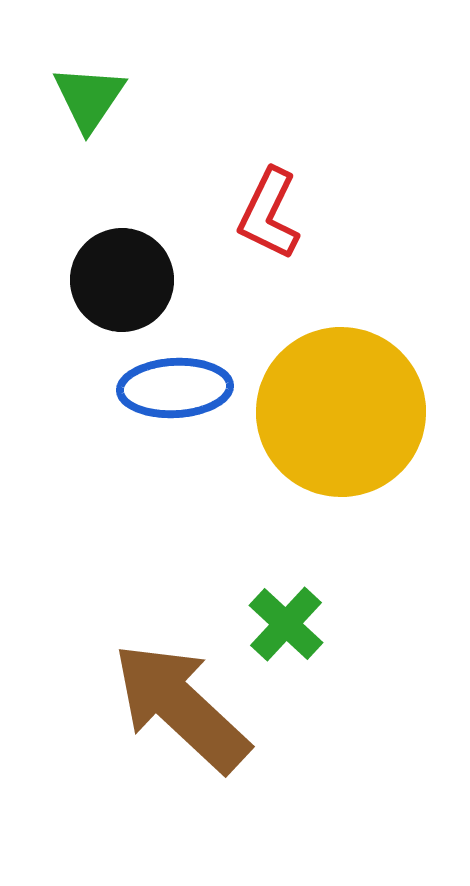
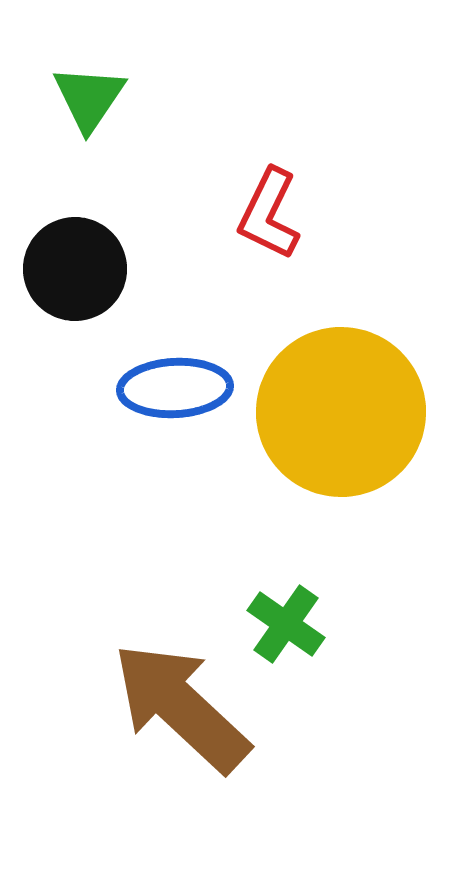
black circle: moved 47 px left, 11 px up
green cross: rotated 8 degrees counterclockwise
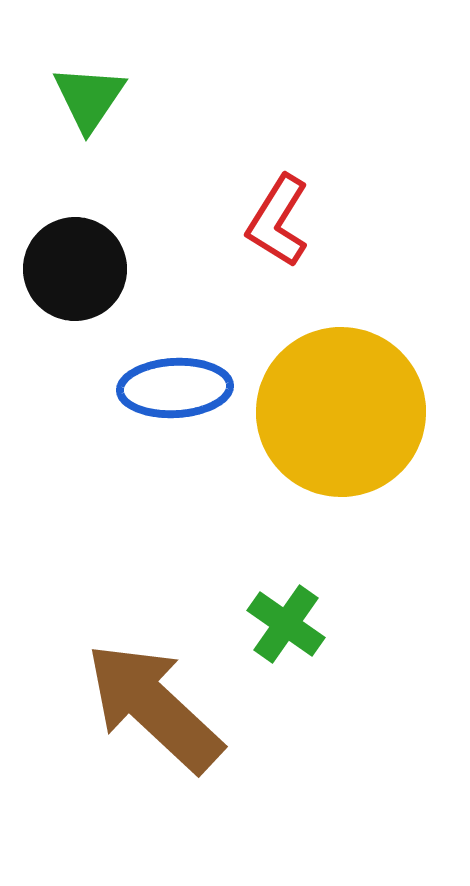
red L-shape: moved 9 px right, 7 px down; rotated 6 degrees clockwise
brown arrow: moved 27 px left
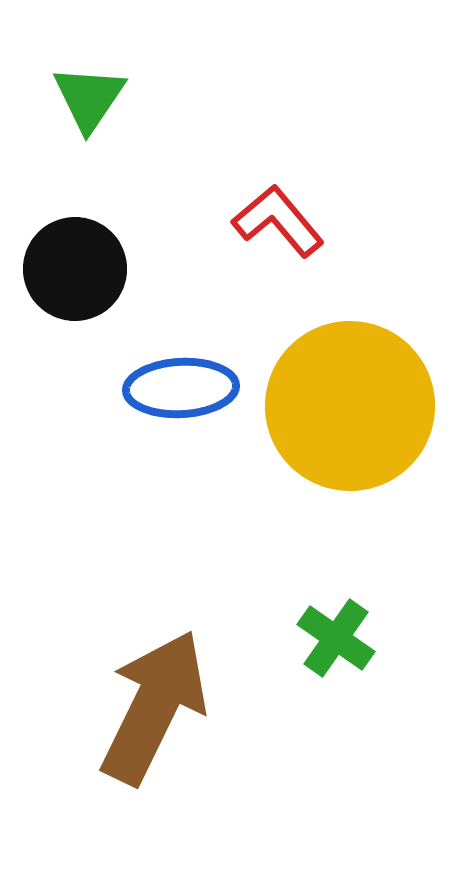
red L-shape: rotated 108 degrees clockwise
blue ellipse: moved 6 px right
yellow circle: moved 9 px right, 6 px up
green cross: moved 50 px right, 14 px down
brown arrow: rotated 73 degrees clockwise
